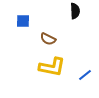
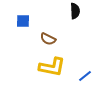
blue line: moved 1 px down
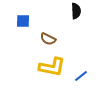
black semicircle: moved 1 px right
blue line: moved 4 px left
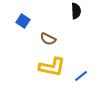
blue square: rotated 32 degrees clockwise
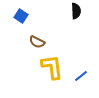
blue square: moved 2 px left, 5 px up
brown semicircle: moved 11 px left, 3 px down
yellow L-shape: rotated 108 degrees counterclockwise
